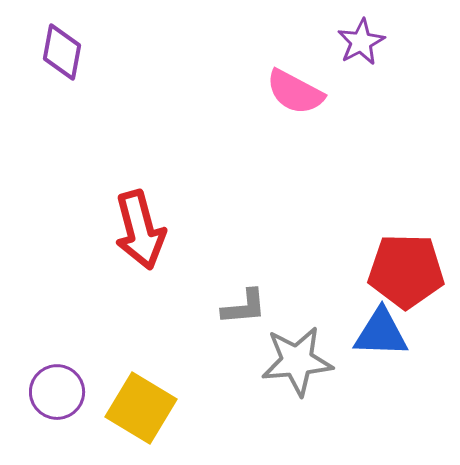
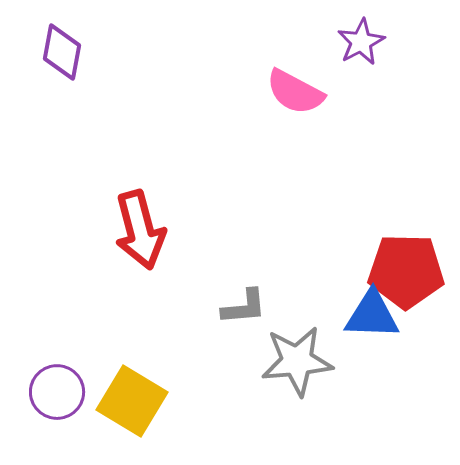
blue triangle: moved 9 px left, 18 px up
yellow square: moved 9 px left, 7 px up
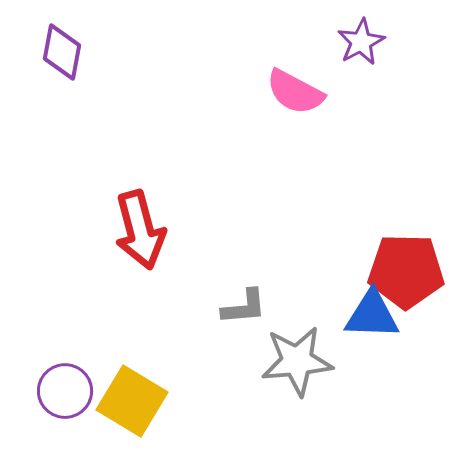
purple circle: moved 8 px right, 1 px up
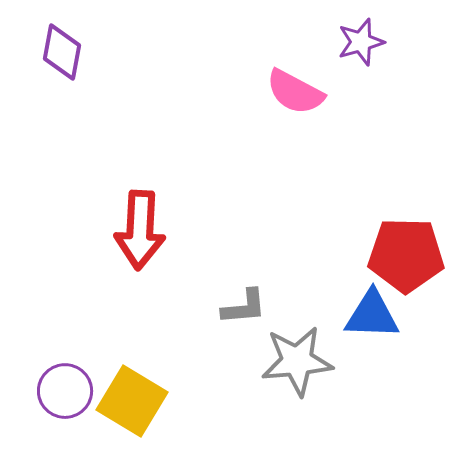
purple star: rotated 12 degrees clockwise
red arrow: rotated 18 degrees clockwise
red pentagon: moved 16 px up
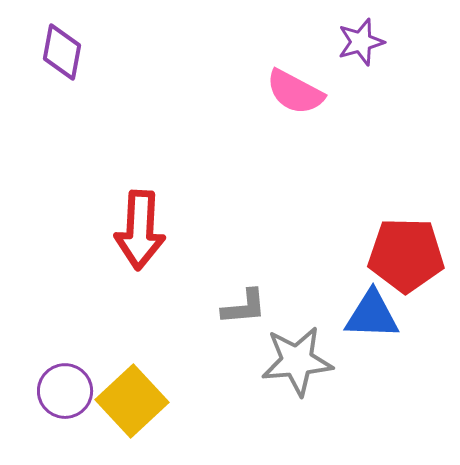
yellow square: rotated 16 degrees clockwise
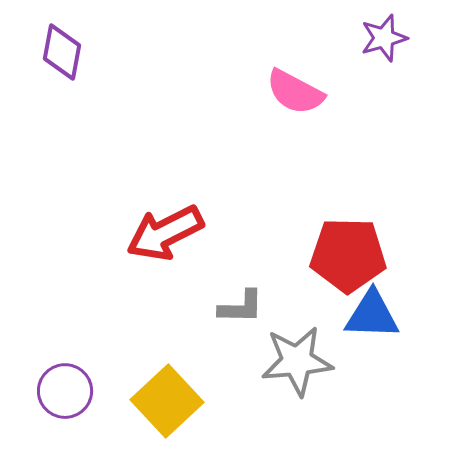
purple star: moved 23 px right, 4 px up
red arrow: moved 25 px right, 3 px down; rotated 60 degrees clockwise
red pentagon: moved 58 px left
gray L-shape: moved 3 px left; rotated 6 degrees clockwise
yellow square: moved 35 px right
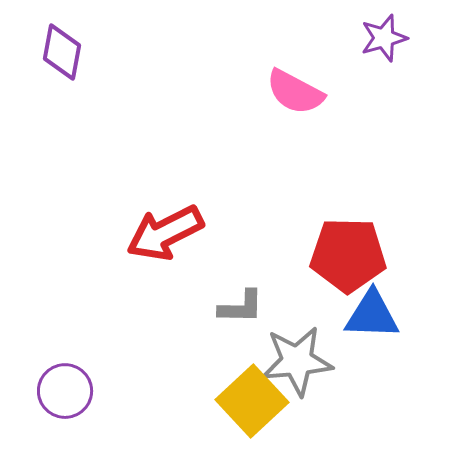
yellow square: moved 85 px right
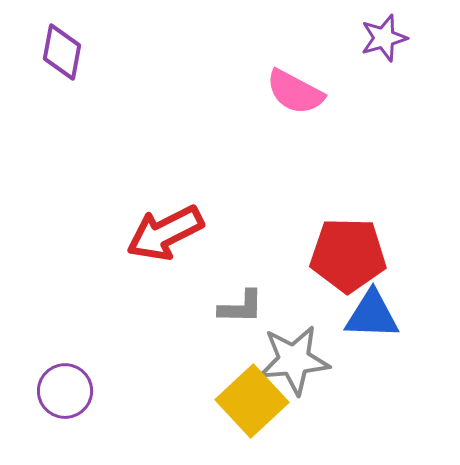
gray star: moved 3 px left, 1 px up
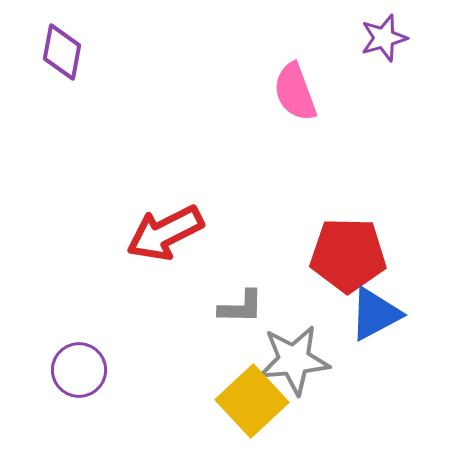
pink semicircle: rotated 42 degrees clockwise
blue triangle: moved 3 px right, 1 px up; rotated 30 degrees counterclockwise
purple circle: moved 14 px right, 21 px up
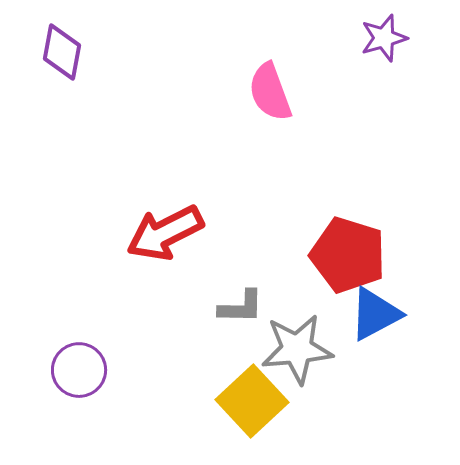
pink semicircle: moved 25 px left
red pentagon: rotated 16 degrees clockwise
gray star: moved 3 px right, 11 px up
